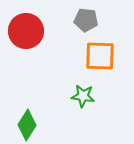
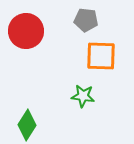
orange square: moved 1 px right
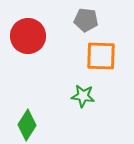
red circle: moved 2 px right, 5 px down
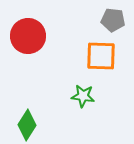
gray pentagon: moved 27 px right
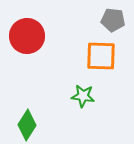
red circle: moved 1 px left
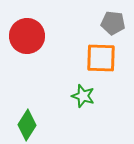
gray pentagon: moved 3 px down
orange square: moved 2 px down
green star: rotated 10 degrees clockwise
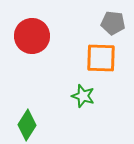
red circle: moved 5 px right
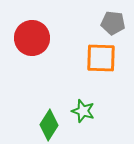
red circle: moved 2 px down
green star: moved 15 px down
green diamond: moved 22 px right
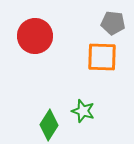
red circle: moved 3 px right, 2 px up
orange square: moved 1 px right, 1 px up
